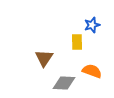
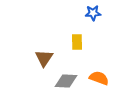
blue star: moved 1 px right, 12 px up; rotated 14 degrees clockwise
orange semicircle: moved 7 px right, 7 px down
gray diamond: moved 2 px right, 2 px up
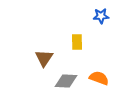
blue star: moved 8 px right, 3 px down
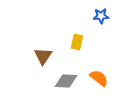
yellow rectangle: rotated 14 degrees clockwise
brown triangle: moved 1 px left, 2 px up
orange semicircle: rotated 18 degrees clockwise
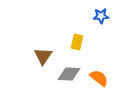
gray diamond: moved 3 px right, 7 px up
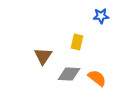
orange semicircle: moved 2 px left
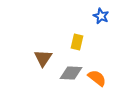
blue star: rotated 28 degrees clockwise
brown triangle: moved 2 px down
gray diamond: moved 2 px right, 1 px up
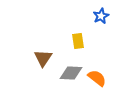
blue star: rotated 21 degrees clockwise
yellow rectangle: moved 1 px right, 1 px up; rotated 21 degrees counterclockwise
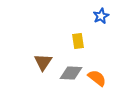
brown triangle: moved 4 px down
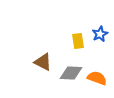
blue star: moved 1 px left, 18 px down
brown triangle: rotated 36 degrees counterclockwise
orange semicircle: rotated 18 degrees counterclockwise
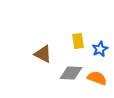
blue star: moved 15 px down
brown triangle: moved 8 px up
